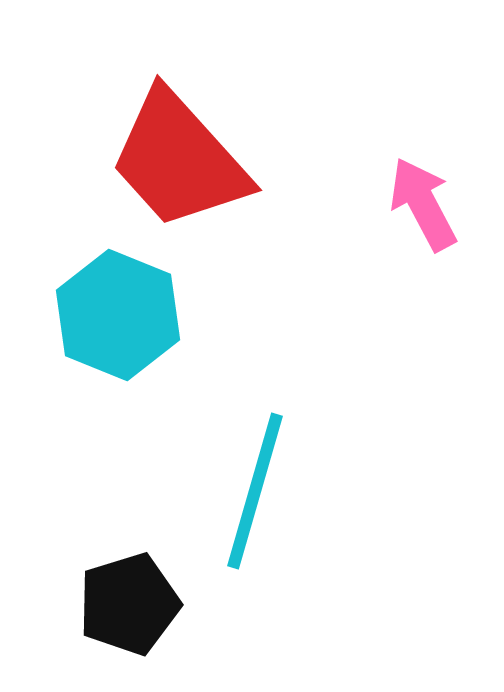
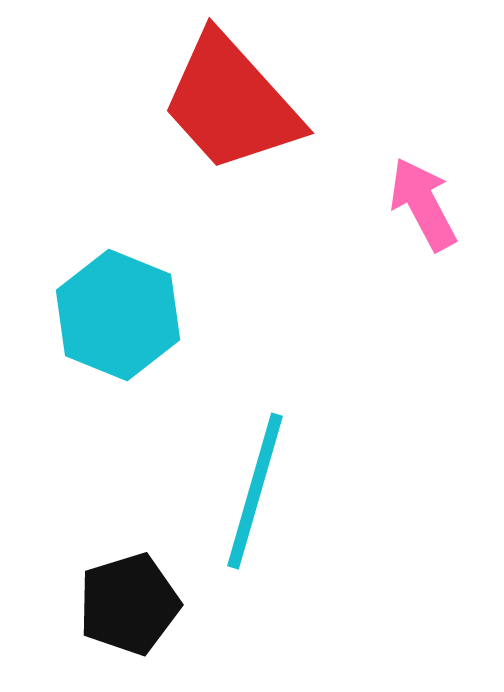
red trapezoid: moved 52 px right, 57 px up
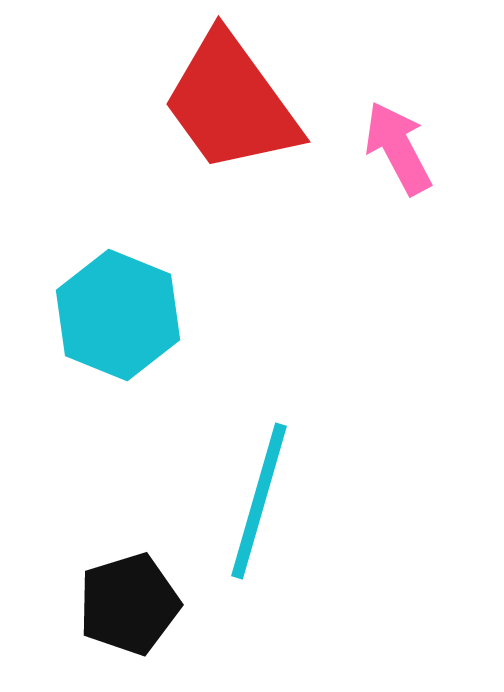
red trapezoid: rotated 6 degrees clockwise
pink arrow: moved 25 px left, 56 px up
cyan line: moved 4 px right, 10 px down
